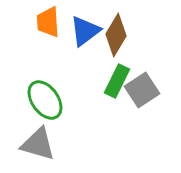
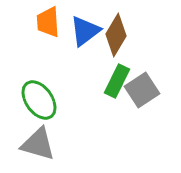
green ellipse: moved 6 px left
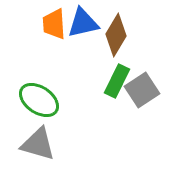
orange trapezoid: moved 6 px right, 2 px down
blue triangle: moved 2 px left, 8 px up; rotated 24 degrees clockwise
green ellipse: rotated 21 degrees counterclockwise
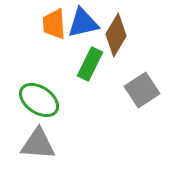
green rectangle: moved 27 px left, 17 px up
gray triangle: rotated 12 degrees counterclockwise
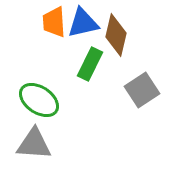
orange trapezoid: moved 2 px up
brown diamond: rotated 18 degrees counterclockwise
gray triangle: moved 4 px left
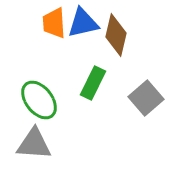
orange trapezoid: moved 1 px down
green rectangle: moved 3 px right, 19 px down
gray square: moved 4 px right, 8 px down; rotated 8 degrees counterclockwise
green ellipse: rotated 18 degrees clockwise
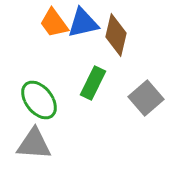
orange trapezoid: rotated 32 degrees counterclockwise
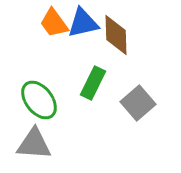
brown diamond: rotated 15 degrees counterclockwise
gray square: moved 8 px left, 5 px down
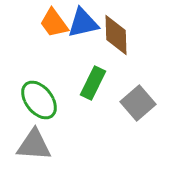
gray triangle: moved 1 px down
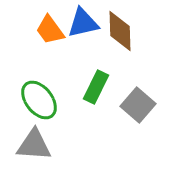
orange trapezoid: moved 4 px left, 7 px down
brown diamond: moved 4 px right, 4 px up
green rectangle: moved 3 px right, 4 px down
gray square: moved 2 px down; rotated 8 degrees counterclockwise
